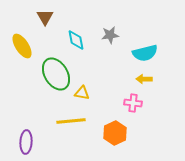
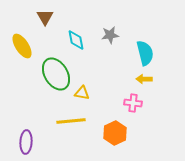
cyan semicircle: rotated 90 degrees counterclockwise
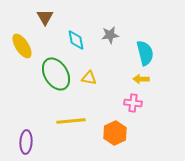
yellow arrow: moved 3 px left
yellow triangle: moved 7 px right, 15 px up
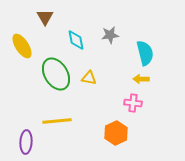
yellow line: moved 14 px left
orange hexagon: moved 1 px right
